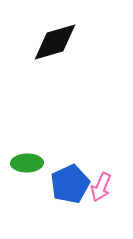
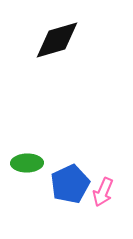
black diamond: moved 2 px right, 2 px up
pink arrow: moved 2 px right, 5 px down
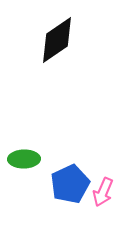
black diamond: rotated 18 degrees counterclockwise
green ellipse: moved 3 px left, 4 px up
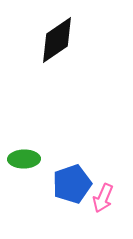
blue pentagon: moved 2 px right; rotated 6 degrees clockwise
pink arrow: moved 6 px down
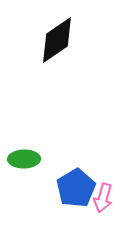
blue pentagon: moved 4 px right, 4 px down; rotated 12 degrees counterclockwise
pink arrow: rotated 8 degrees counterclockwise
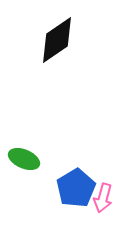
green ellipse: rotated 24 degrees clockwise
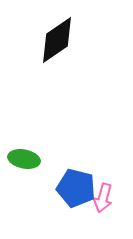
green ellipse: rotated 12 degrees counterclockwise
blue pentagon: rotated 27 degrees counterclockwise
